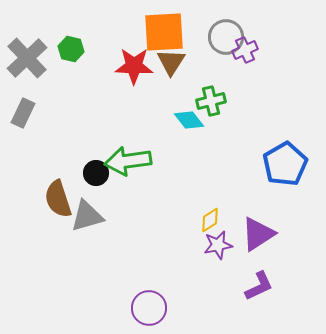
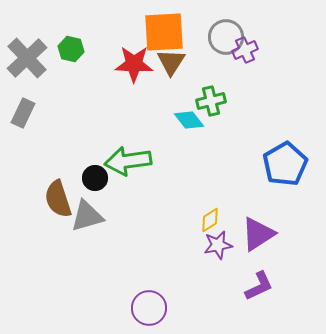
red star: moved 2 px up
black circle: moved 1 px left, 5 px down
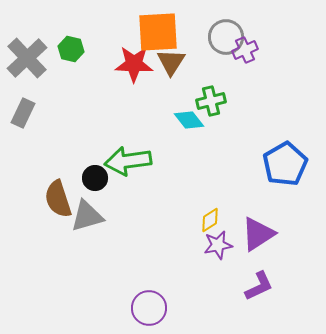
orange square: moved 6 px left
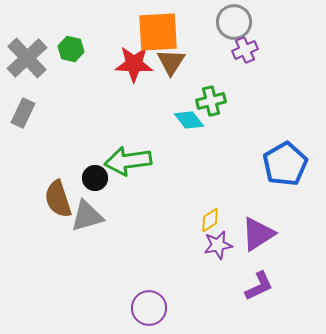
gray circle: moved 8 px right, 15 px up
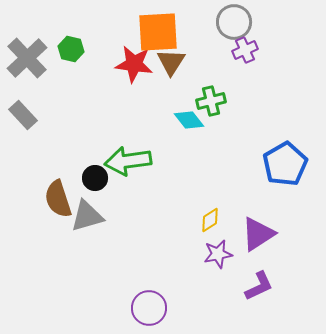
red star: rotated 6 degrees clockwise
gray rectangle: moved 2 px down; rotated 68 degrees counterclockwise
purple star: moved 9 px down
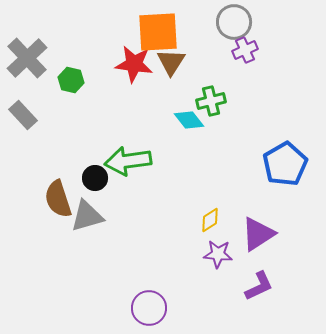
green hexagon: moved 31 px down
purple star: rotated 16 degrees clockwise
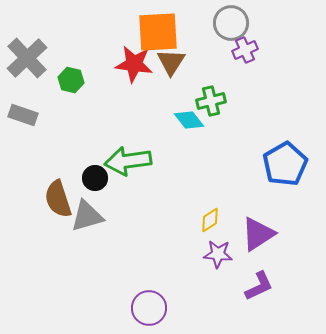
gray circle: moved 3 px left, 1 px down
gray rectangle: rotated 28 degrees counterclockwise
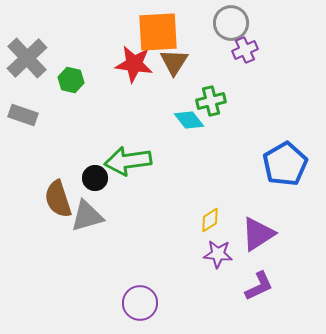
brown triangle: moved 3 px right
purple circle: moved 9 px left, 5 px up
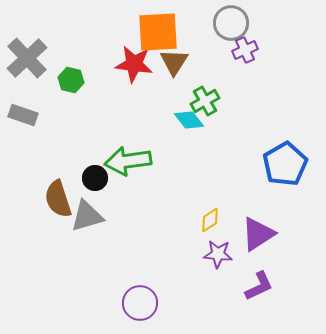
green cross: moved 6 px left; rotated 16 degrees counterclockwise
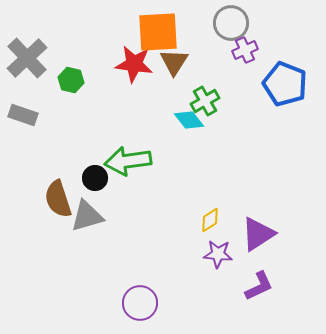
blue pentagon: moved 80 px up; rotated 21 degrees counterclockwise
